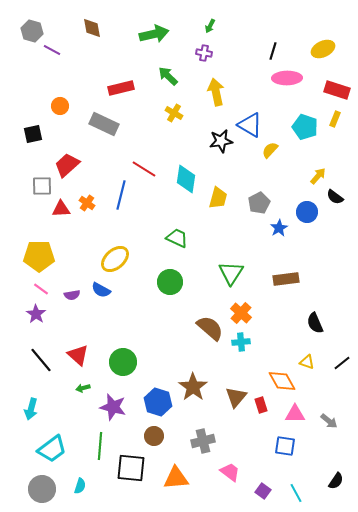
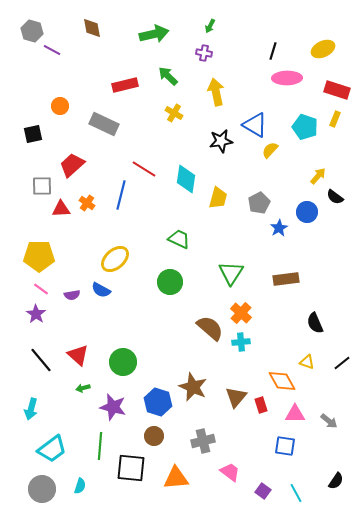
red rectangle at (121, 88): moved 4 px right, 3 px up
blue triangle at (250, 125): moved 5 px right
red trapezoid at (67, 165): moved 5 px right
green trapezoid at (177, 238): moved 2 px right, 1 px down
brown star at (193, 387): rotated 12 degrees counterclockwise
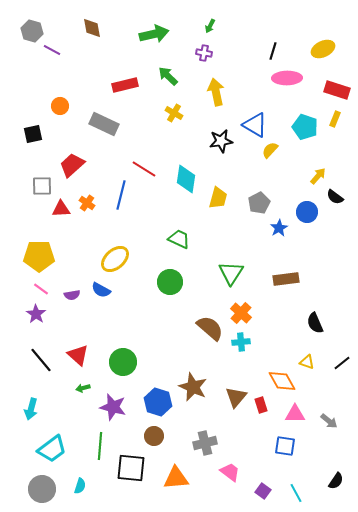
gray cross at (203, 441): moved 2 px right, 2 px down
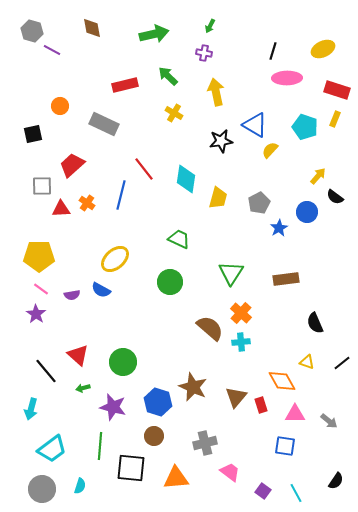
red line at (144, 169): rotated 20 degrees clockwise
black line at (41, 360): moved 5 px right, 11 px down
